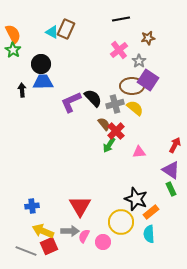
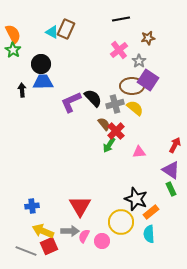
pink circle: moved 1 px left, 1 px up
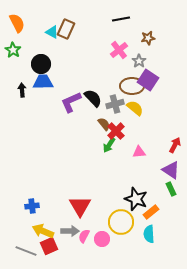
orange semicircle: moved 4 px right, 11 px up
pink circle: moved 2 px up
